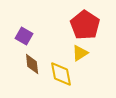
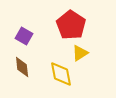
red pentagon: moved 14 px left
brown diamond: moved 10 px left, 3 px down
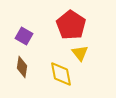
yellow triangle: rotated 36 degrees counterclockwise
brown diamond: rotated 15 degrees clockwise
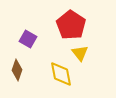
purple square: moved 4 px right, 3 px down
brown diamond: moved 5 px left, 3 px down; rotated 10 degrees clockwise
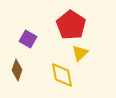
yellow triangle: rotated 24 degrees clockwise
yellow diamond: moved 1 px right, 1 px down
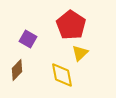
brown diamond: rotated 25 degrees clockwise
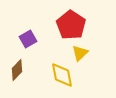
purple square: rotated 30 degrees clockwise
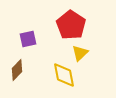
purple square: rotated 18 degrees clockwise
yellow diamond: moved 2 px right
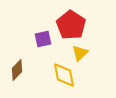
purple square: moved 15 px right
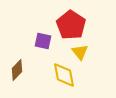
purple square: moved 2 px down; rotated 24 degrees clockwise
yellow triangle: moved 1 px up; rotated 24 degrees counterclockwise
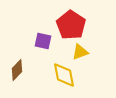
yellow triangle: rotated 48 degrees clockwise
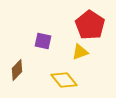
red pentagon: moved 19 px right
yellow diamond: moved 5 px down; rotated 28 degrees counterclockwise
